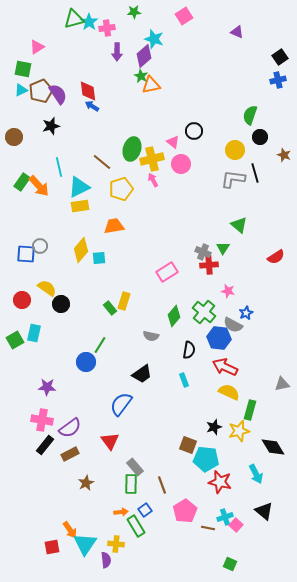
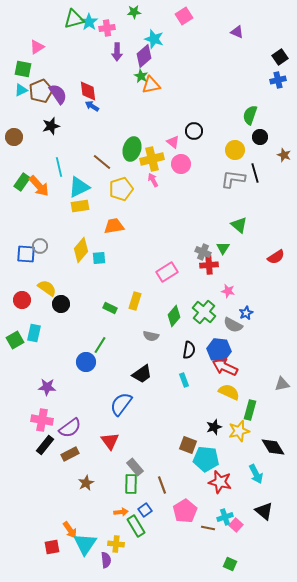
yellow rectangle at (124, 301): moved 11 px right
green rectangle at (110, 308): rotated 24 degrees counterclockwise
blue hexagon at (219, 338): moved 12 px down
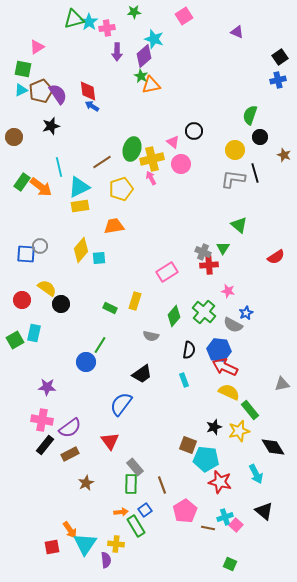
brown line at (102, 162): rotated 72 degrees counterclockwise
pink arrow at (153, 180): moved 2 px left, 2 px up
orange arrow at (39, 186): moved 2 px right, 1 px down; rotated 10 degrees counterclockwise
green rectangle at (250, 410): rotated 54 degrees counterclockwise
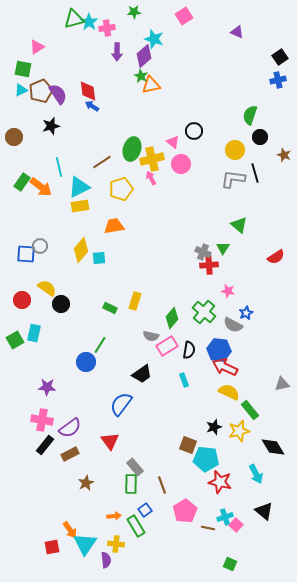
pink rectangle at (167, 272): moved 74 px down
green diamond at (174, 316): moved 2 px left, 2 px down
orange arrow at (121, 512): moved 7 px left, 4 px down
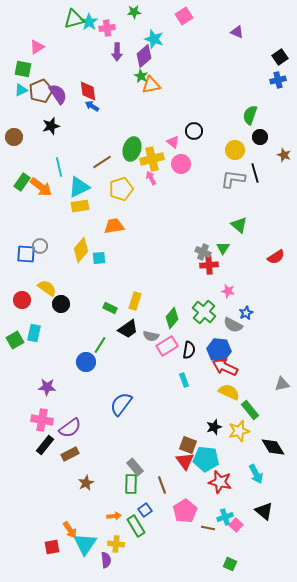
black trapezoid at (142, 374): moved 14 px left, 45 px up
red triangle at (110, 441): moved 75 px right, 20 px down
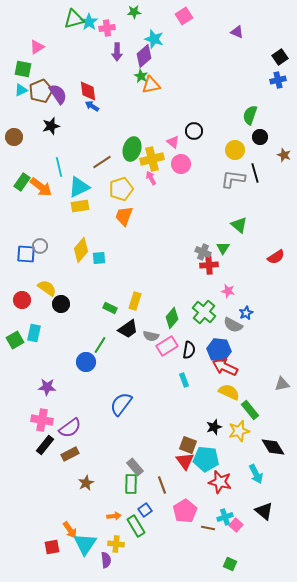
orange trapezoid at (114, 226): moved 10 px right, 10 px up; rotated 60 degrees counterclockwise
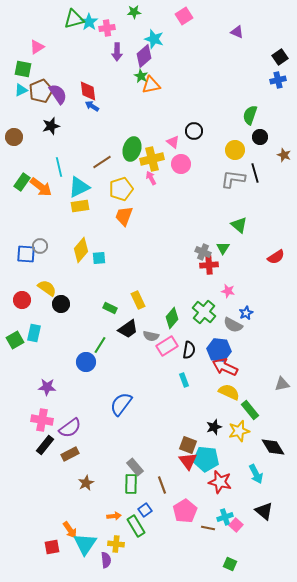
yellow rectangle at (135, 301): moved 3 px right, 1 px up; rotated 42 degrees counterclockwise
red triangle at (185, 461): moved 3 px right
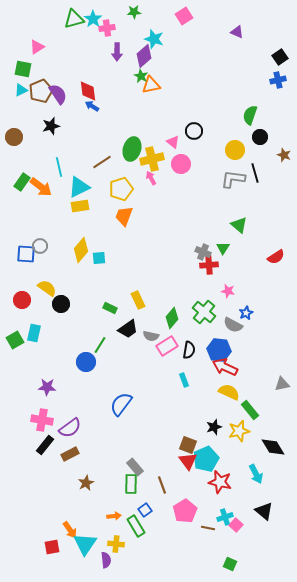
cyan star at (89, 22): moved 4 px right, 3 px up
cyan pentagon at (206, 459): rotated 30 degrees counterclockwise
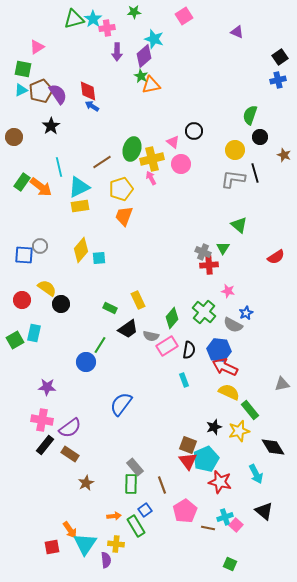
black star at (51, 126): rotated 18 degrees counterclockwise
blue square at (26, 254): moved 2 px left, 1 px down
brown rectangle at (70, 454): rotated 60 degrees clockwise
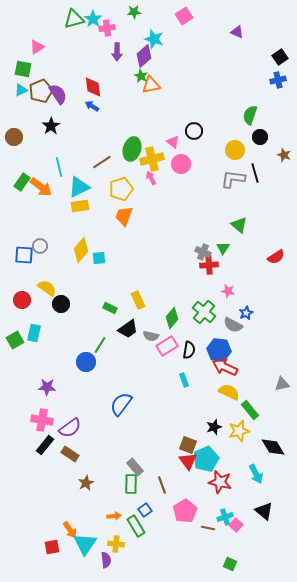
red diamond at (88, 91): moved 5 px right, 4 px up
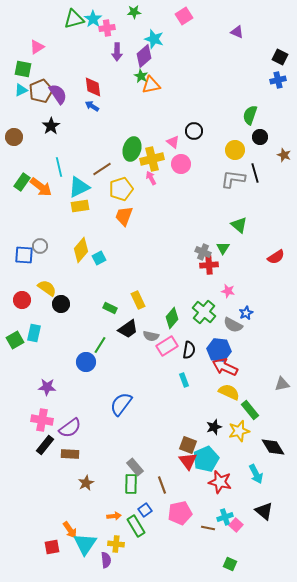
black square at (280, 57): rotated 28 degrees counterclockwise
brown line at (102, 162): moved 7 px down
cyan square at (99, 258): rotated 24 degrees counterclockwise
brown rectangle at (70, 454): rotated 30 degrees counterclockwise
pink pentagon at (185, 511): moved 5 px left, 2 px down; rotated 20 degrees clockwise
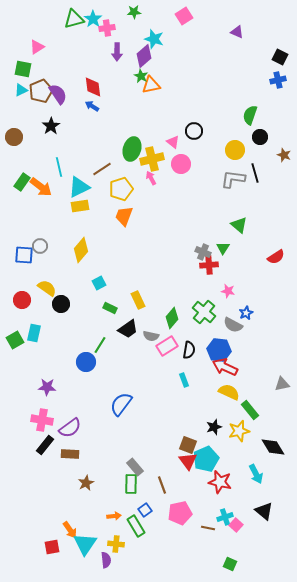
cyan square at (99, 258): moved 25 px down
